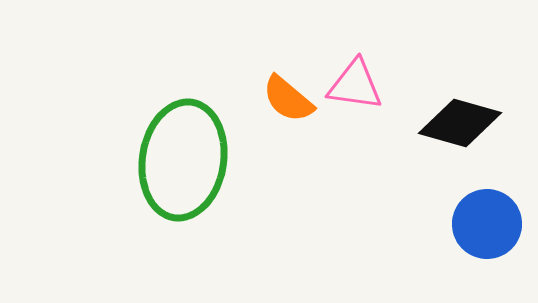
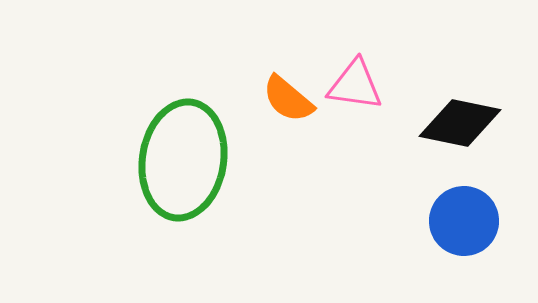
black diamond: rotated 4 degrees counterclockwise
blue circle: moved 23 px left, 3 px up
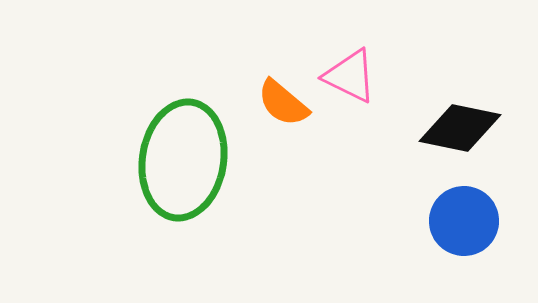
pink triangle: moved 5 px left, 9 px up; rotated 18 degrees clockwise
orange semicircle: moved 5 px left, 4 px down
black diamond: moved 5 px down
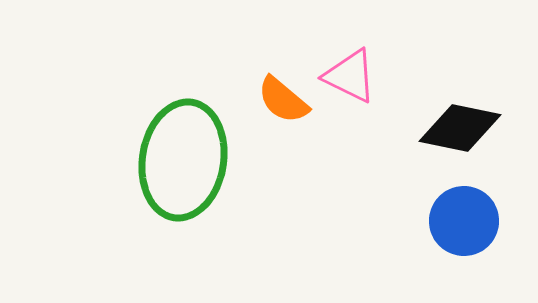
orange semicircle: moved 3 px up
